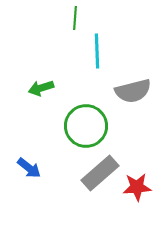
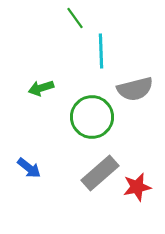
green line: rotated 40 degrees counterclockwise
cyan line: moved 4 px right
gray semicircle: moved 2 px right, 2 px up
green circle: moved 6 px right, 9 px up
red star: rotated 8 degrees counterclockwise
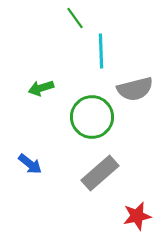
blue arrow: moved 1 px right, 4 px up
red star: moved 29 px down
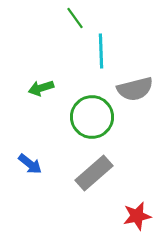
gray rectangle: moved 6 px left
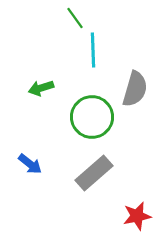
cyan line: moved 8 px left, 1 px up
gray semicircle: rotated 60 degrees counterclockwise
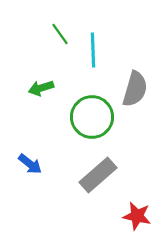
green line: moved 15 px left, 16 px down
gray rectangle: moved 4 px right, 2 px down
red star: rotated 24 degrees clockwise
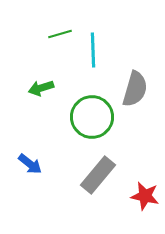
green line: rotated 70 degrees counterclockwise
gray rectangle: rotated 9 degrees counterclockwise
red star: moved 8 px right, 20 px up
